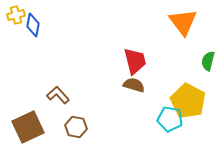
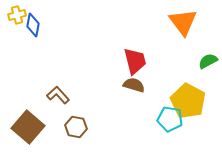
yellow cross: moved 1 px right
green semicircle: rotated 48 degrees clockwise
brown square: rotated 24 degrees counterclockwise
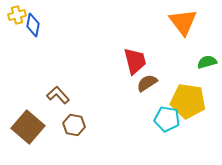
green semicircle: moved 1 px left, 1 px down; rotated 12 degrees clockwise
brown semicircle: moved 13 px right, 2 px up; rotated 50 degrees counterclockwise
yellow pentagon: rotated 20 degrees counterclockwise
cyan pentagon: moved 3 px left
brown hexagon: moved 2 px left, 2 px up
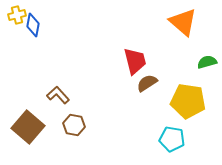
orange triangle: rotated 12 degrees counterclockwise
cyan pentagon: moved 5 px right, 20 px down
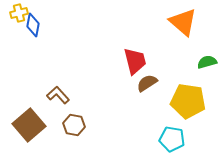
yellow cross: moved 2 px right, 2 px up
brown square: moved 1 px right, 2 px up; rotated 8 degrees clockwise
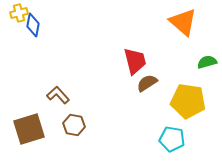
brown square: moved 4 px down; rotated 24 degrees clockwise
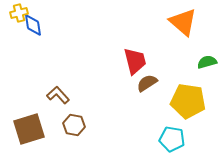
blue diamond: rotated 20 degrees counterclockwise
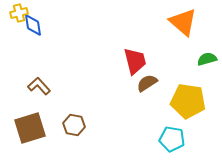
green semicircle: moved 3 px up
brown L-shape: moved 19 px left, 9 px up
brown square: moved 1 px right, 1 px up
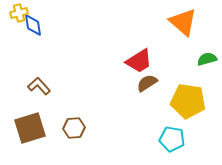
red trapezoid: moved 4 px right; rotated 72 degrees clockwise
brown hexagon: moved 3 px down; rotated 15 degrees counterclockwise
